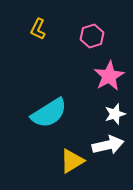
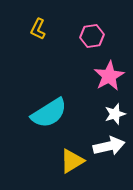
pink hexagon: rotated 10 degrees clockwise
white arrow: moved 1 px right, 1 px down
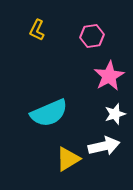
yellow L-shape: moved 1 px left, 1 px down
cyan semicircle: rotated 9 degrees clockwise
white arrow: moved 5 px left
yellow triangle: moved 4 px left, 2 px up
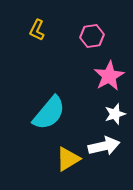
cyan semicircle: rotated 27 degrees counterclockwise
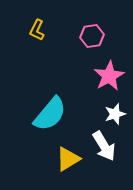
cyan semicircle: moved 1 px right, 1 px down
white arrow: rotated 72 degrees clockwise
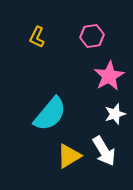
yellow L-shape: moved 7 px down
white arrow: moved 5 px down
yellow triangle: moved 1 px right, 3 px up
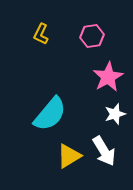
yellow L-shape: moved 4 px right, 3 px up
pink star: moved 1 px left, 1 px down
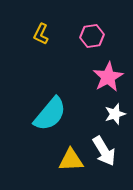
yellow triangle: moved 2 px right, 4 px down; rotated 28 degrees clockwise
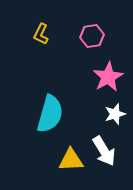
cyan semicircle: rotated 24 degrees counterclockwise
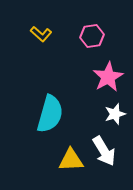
yellow L-shape: rotated 75 degrees counterclockwise
